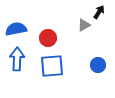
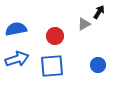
gray triangle: moved 1 px up
red circle: moved 7 px right, 2 px up
blue arrow: rotated 70 degrees clockwise
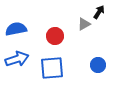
blue square: moved 2 px down
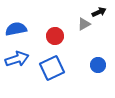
black arrow: rotated 32 degrees clockwise
blue square: rotated 20 degrees counterclockwise
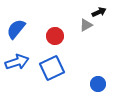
gray triangle: moved 2 px right, 1 px down
blue semicircle: rotated 40 degrees counterclockwise
blue arrow: moved 3 px down
blue circle: moved 19 px down
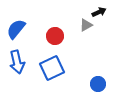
blue arrow: rotated 95 degrees clockwise
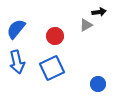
black arrow: rotated 16 degrees clockwise
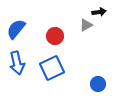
blue arrow: moved 1 px down
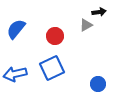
blue arrow: moved 2 px left, 11 px down; rotated 90 degrees clockwise
